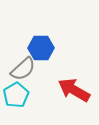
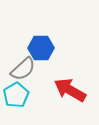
red arrow: moved 4 px left
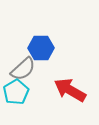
cyan pentagon: moved 3 px up
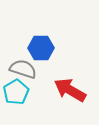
gray semicircle: rotated 120 degrees counterclockwise
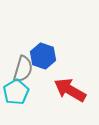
blue hexagon: moved 2 px right, 8 px down; rotated 20 degrees clockwise
gray semicircle: rotated 88 degrees clockwise
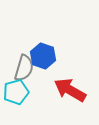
gray semicircle: moved 1 px right, 1 px up
cyan pentagon: rotated 15 degrees clockwise
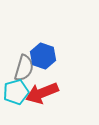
red arrow: moved 28 px left, 3 px down; rotated 52 degrees counterclockwise
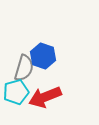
red arrow: moved 3 px right, 4 px down
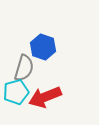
blue hexagon: moved 9 px up
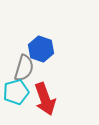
blue hexagon: moved 2 px left, 2 px down
red arrow: moved 2 px down; rotated 88 degrees counterclockwise
